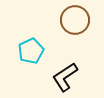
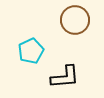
black L-shape: rotated 152 degrees counterclockwise
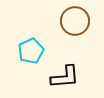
brown circle: moved 1 px down
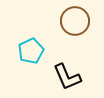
black L-shape: moved 2 px right; rotated 72 degrees clockwise
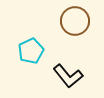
black L-shape: moved 1 px right, 1 px up; rotated 16 degrees counterclockwise
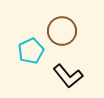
brown circle: moved 13 px left, 10 px down
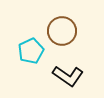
black L-shape: rotated 16 degrees counterclockwise
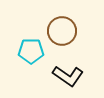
cyan pentagon: rotated 25 degrees clockwise
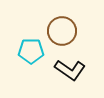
black L-shape: moved 2 px right, 6 px up
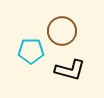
black L-shape: rotated 20 degrees counterclockwise
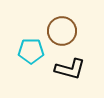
black L-shape: moved 1 px up
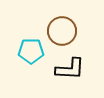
black L-shape: rotated 12 degrees counterclockwise
